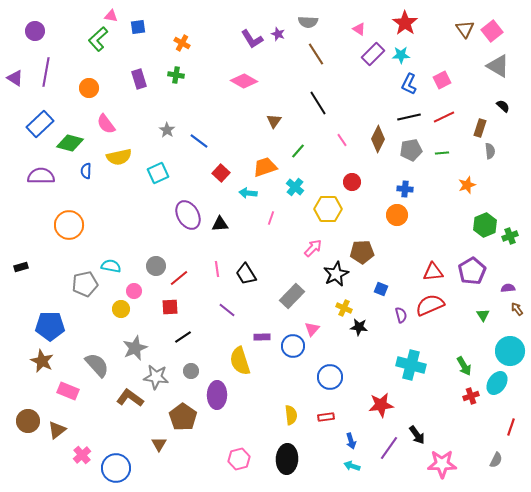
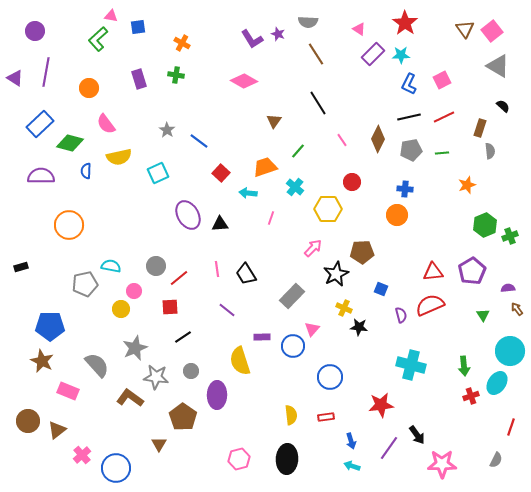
green arrow at (464, 366): rotated 24 degrees clockwise
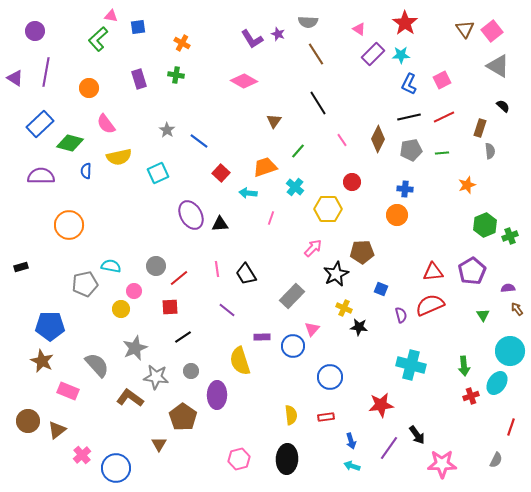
purple ellipse at (188, 215): moved 3 px right
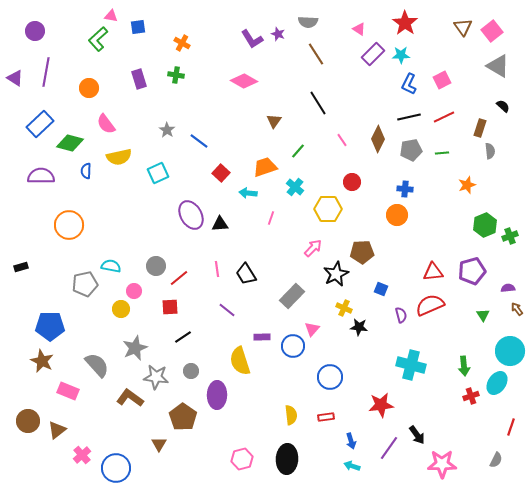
brown triangle at (465, 29): moved 2 px left, 2 px up
purple pentagon at (472, 271): rotated 16 degrees clockwise
pink hexagon at (239, 459): moved 3 px right
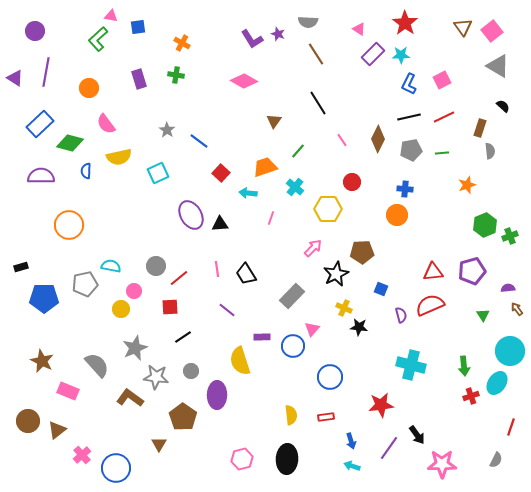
blue pentagon at (50, 326): moved 6 px left, 28 px up
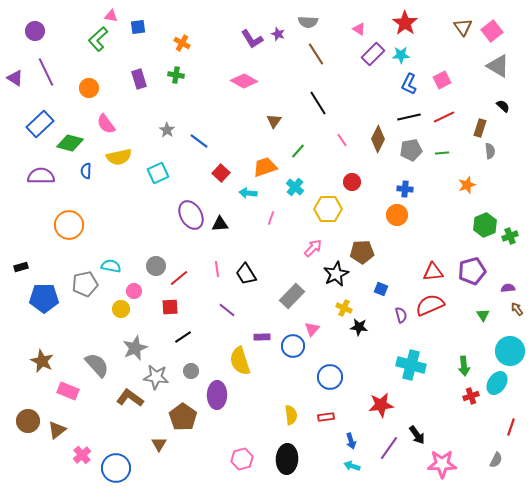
purple line at (46, 72): rotated 36 degrees counterclockwise
